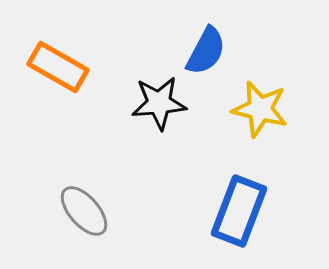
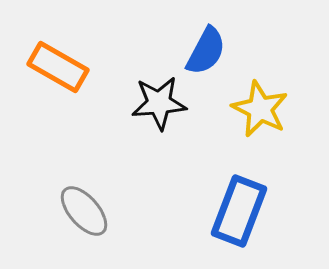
yellow star: rotated 12 degrees clockwise
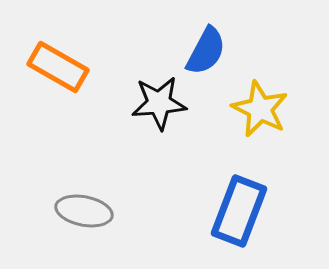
gray ellipse: rotated 38 degrees counterclockwise
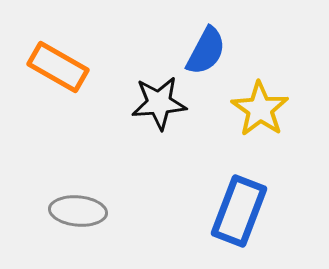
yellow star: rotated 8 degrees clockwise
gray ellipse: moved 6 px left; rotated 6 degrees counterclockwise
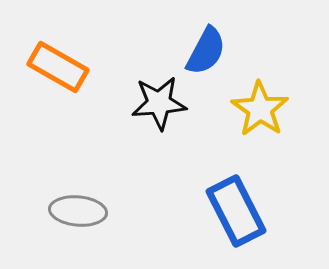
blue rectangle: moved 3 px left; rotated 48 degrees counterclockwise
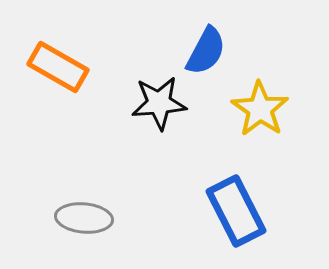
gray ellipse: moved 6 px right, 7 px down
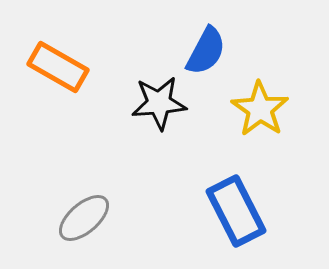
gray ellipse: rotated 46 degrees counterclockwise
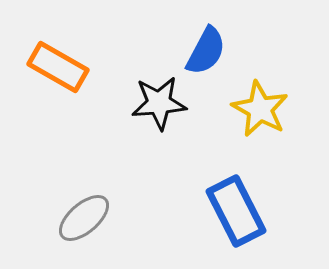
yellow star: rotated 6 degrees counterclockwise
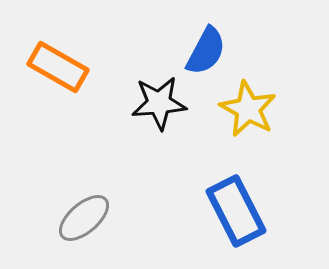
yellow star: moved 12 px left
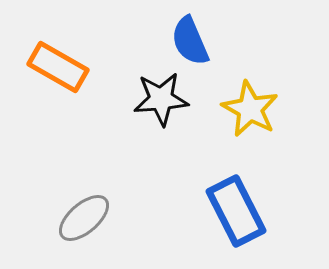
blue semicircle: moved 16 px left, 10 px up; rotated 129 degrees clockwise
black star: moved 2 px right, 4 px up
yellow star: moved 2 px right
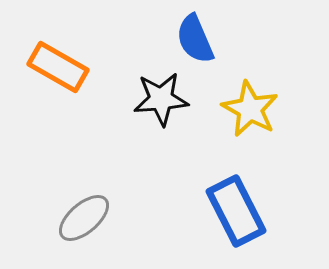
blue semicircle: moved 5 px right, 2 px up
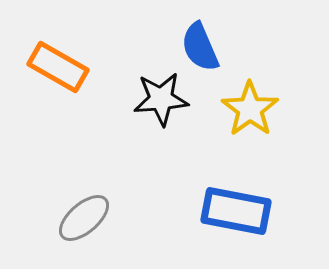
blue semicircle: moved 5 px right, 8 px down
yellow star: rotated 8 degrees clockwise
blue rectangle: rotated 52 degrees counterclockwise
